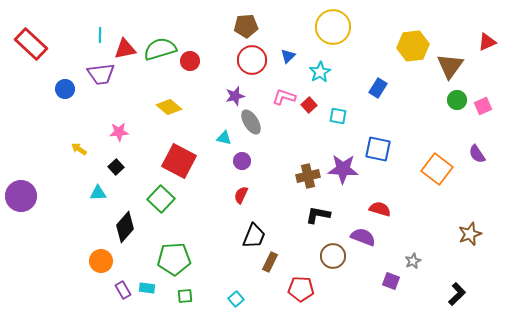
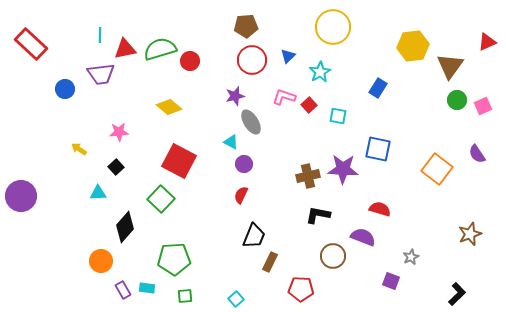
cyan triangle at (224, 138): moved 7 px right, 4 px down; rotated 14 degrees clockwise
purple circle at (242, 161): moved 2 px right, 3 px down
gray star at (413, 261): moved 2 px left, 4 px up
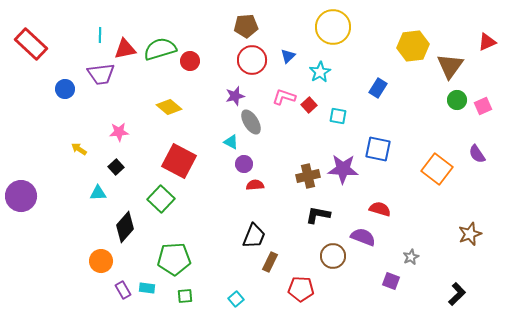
red semicircle at (241, 195): moved 14 px right, 10 px up; rotated 60 degrees clockwise
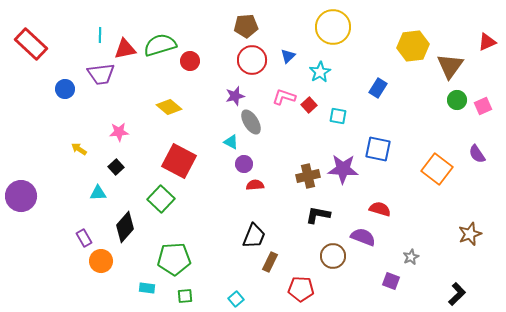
green semicircle at (160, 49): moved 4 px up
purple rectangle at (123, 290): moved 39 px left, 52 px up
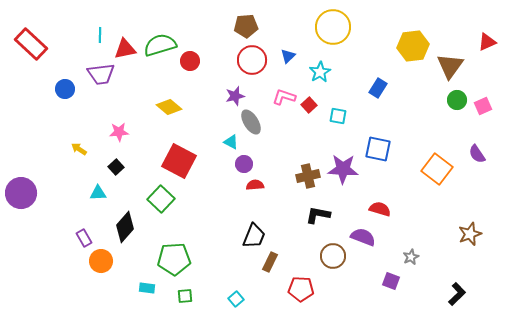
purple circle at (21, 196): moved 3 px up
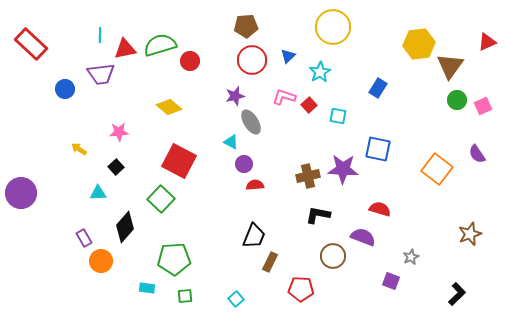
yellow hexagon at (413, 46): moved 6 px right, 2 px up
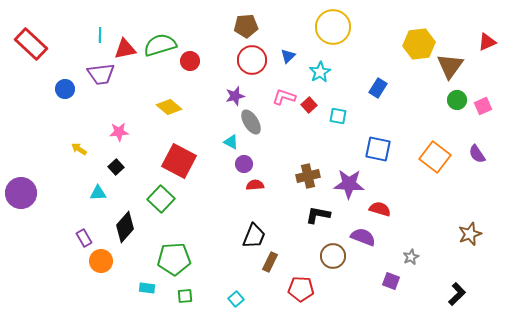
purple star at (343, 169): moved 6 px right, 15 px down
orange square at (437, 169): moved 2 px left, 12 px up
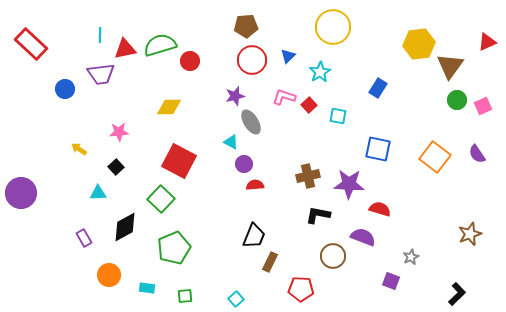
yellow diamond at (169, 107): rotated 40 degrees counterclockwise
black diamond at (125, 227): rotated 20 degrees clockwise
green pentagon at (174, 259): moved 11 px up; rotated 20 degrees counterclockwise
orange circle at (101, 261): moved 8 px right, 14 px down
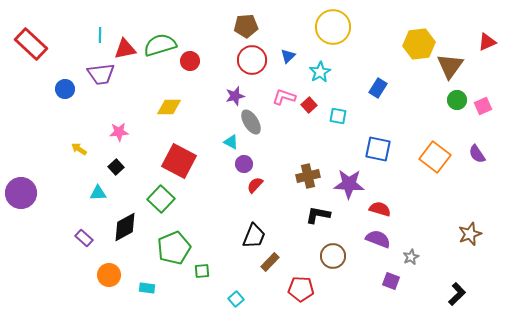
red semicircle at (255, 185): rotated 42 degrees counterclockwise
purple semicircle at (363, 237): moved 15 px right, 2 px down
purple rectangle at (84, 238): rotated 18 degrees counterclockwise
brown rectangle at (270, 262): rotated 18 degrees clockwise
green square at (185, 296): moved 17 px right, 25 px up
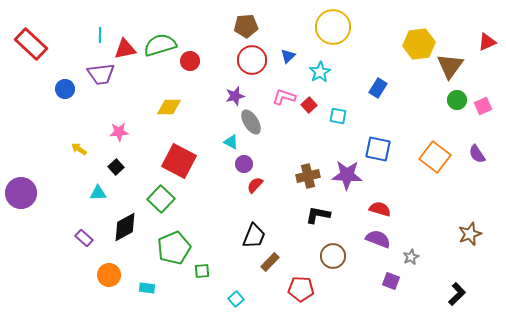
purple star at (349, 184): moved 2 px left, 9 px up
